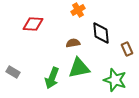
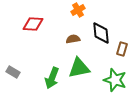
brown semicircle: moved 4 px up
brown rectangle: moved 5 px left; rotated 40 degrees clockwise
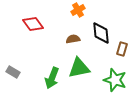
red diamond: rotated 50 degrees clockwise
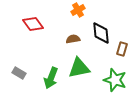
gray rectangle: moved 6 px right, 1 px down
green arrow: moved 1 px left
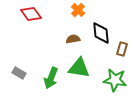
orange cross: rotated 16 degrees counterclockwise
red diamond: moved 2 px left, 10 px up
green triangle: rotated 20 degrees clockwise
green star: rotated 10 degrees counterclockwise
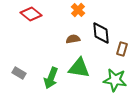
red diamond: rotated 15 degrees counterclockwise
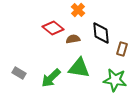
red diamond: moved 22 px right, 14 px down
green arrow: rotated 25 degrees clockwise
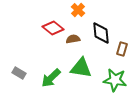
green triangle: moved 2 px right
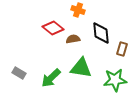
orange cross: rotated 24 degrees counterclockwise
green star: rotated 15 degrees counterclockwise
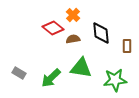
orange cross: moved 5 px left, 5 px down; rotated 24 degrees clockwise
brown rectangle: moved 5 px right, 3 px up; rotated 16 degrees counterclockwise
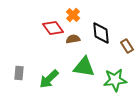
red diamond: rotated 15 degrees clockwise
brown rectangle: rotated 32 degrees counterclockwise
green triangle: moved 3 px right, 1 px up
gray rectangle: rotated 64 degrees clockwise
green arrow: moved 2 px left, 1 px down
